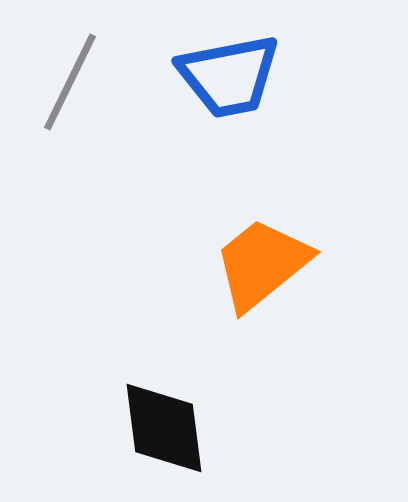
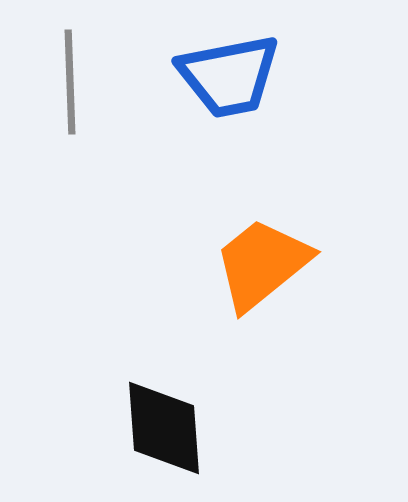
gray line: rotated 28 degrees counterclockwise
black diamond: rotated 3 degrees clockwise
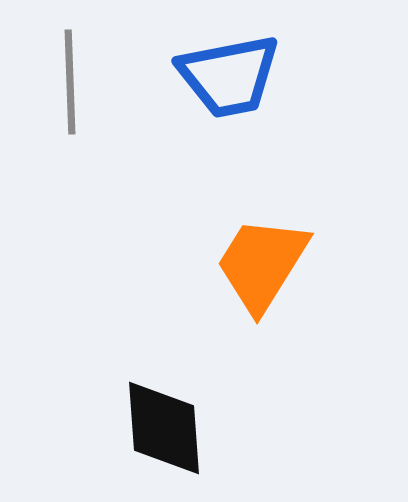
orange trapezoid: rotated 19 degrees counterclockwise
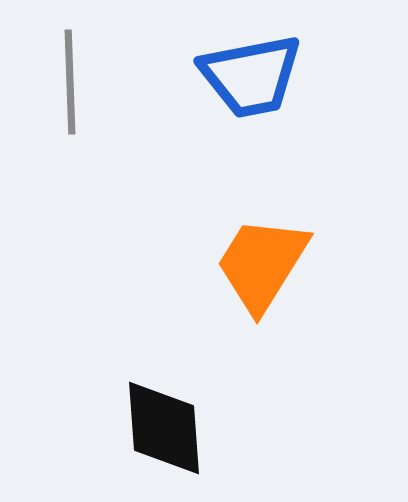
blue trapezoid: moved 22 px right
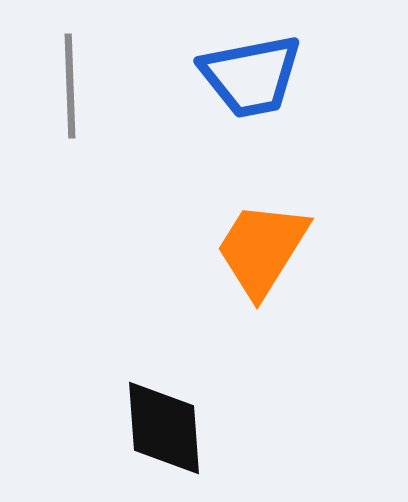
gray line: moved 4 px down
orange trapezoid: moved 15 px up
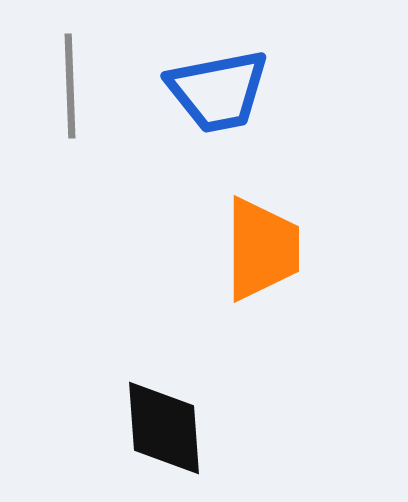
blue trapezoid: moved 33 px left, 15 px down
orange trapezoid: rotated 148 degrees clockwise
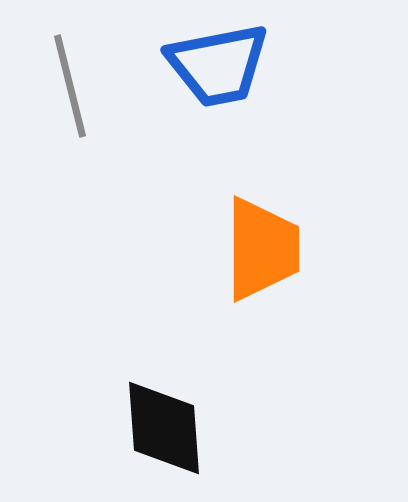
gray line: rotated 12 degrees counterclockwise
blue trapezoid: moved 26 px up
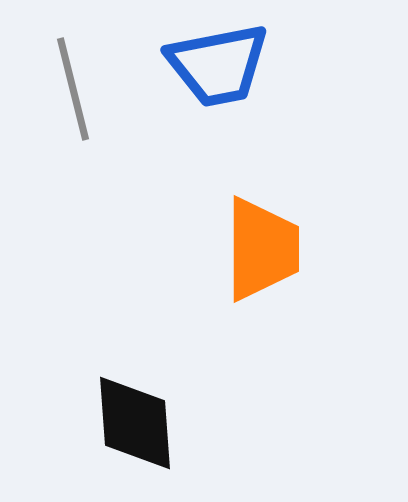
gray line: moved 3 px right, 3 px down
black diamond: moved 29 px left, 5 px up
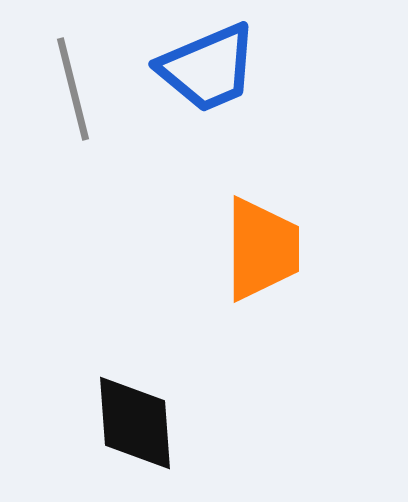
blue trapezoid: moved 10 px left, 3 px down; rotated 12 degrees counterclockwise
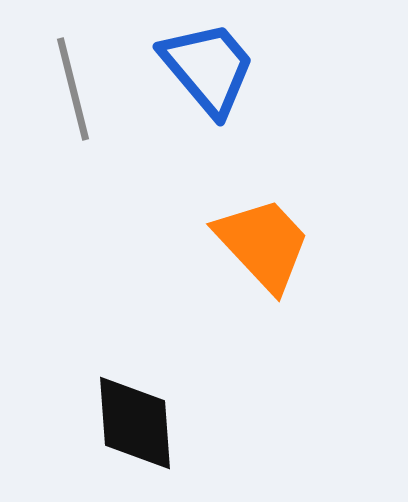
blue trapezoid: rotated 107 degrees counterclockwise
orange trapezoid: moved 1 px right, 5 px up; rotated 43 degrees counterclockwise
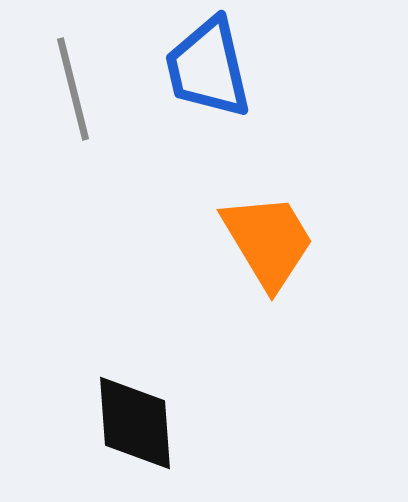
blue trapezoid: rotated 153 degrees counterclockwise
orange trapezoid: moved 5 px right, 3 px up; rotated 12 degrees clockwise
